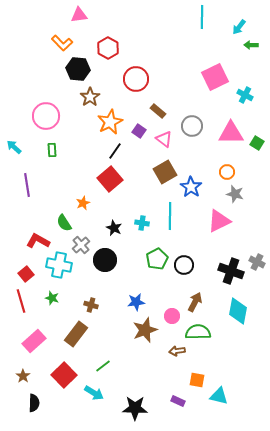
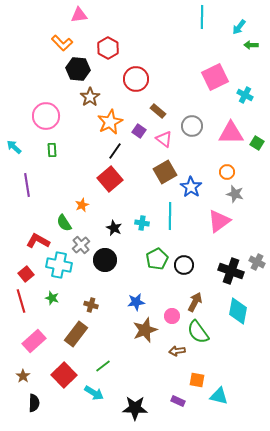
orange star at (83, 203): moved 1 px left, 2 px down
pink triangle at (219, 221): rotated 10 degrees counterclockwise
green semicircle at (198, 332): rotated 125 degrees counterclockwise
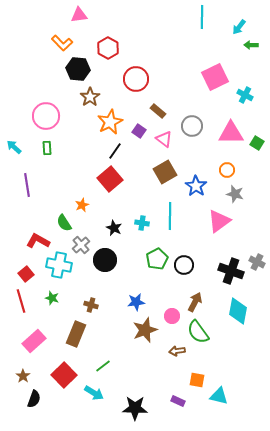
green rectangle at (52, 150): moved 5 px left, 2 px up
orange circle at (227, 172): moved 2 px up
blue star at (191, 187): moved 5 px right, 1 px up
brown rectangle at (76, 334): rotated 15 degrees counterclockwise
black semicircle at (34, 403): moved 4 px up; rotated 18 degrees clockwise
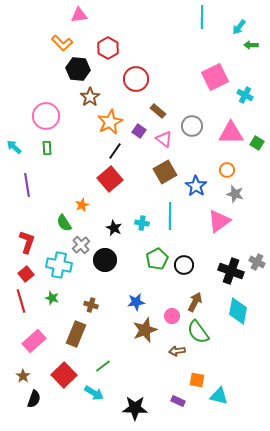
red L-shape at (38, 241): moved 11 px left, 1 px down; rotated 80 degrees clockwise
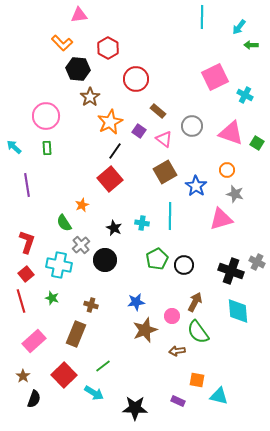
pink triangle at (231, 133): rotated 20 degrees clockwise
pink triangle at (219, 221): moved 2 px right, 2 px up; rotated 20 degrees clockwise
cyan diamond at (238, 311): rotated 16 degrees counterclockwise
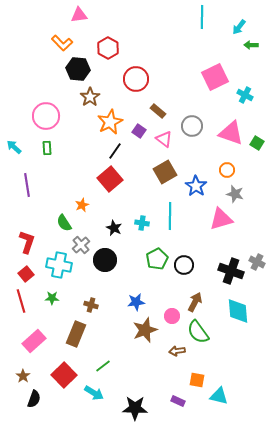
green star at (52, 298): rotated 16 degrees counterclockwise
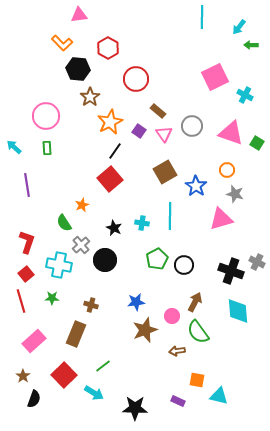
pink triangle at (164, 139): moved 5 px up; rotated 18 degrees clockwise
